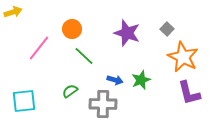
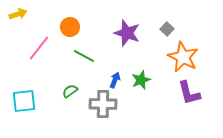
yellow arrow: moved 5 px right, 2 px down
orange circle: moved 2 px left, 2 px up
green line: rotated 15 degrees counterclockwise
blue arrow: rotated 84 degrees counterclockwise
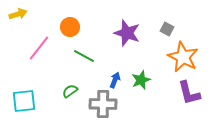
gray square: rotated 16 degrees counterclockwise
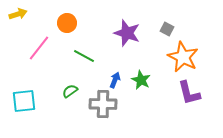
orange circle: moved 3 px left, 4 px up
green star: rotated 24 degrees counterclockwise
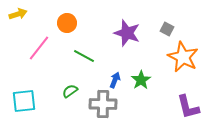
green star: rotated 12 degrees clockwise
purple L-shape: moved 1 px left, 14 px down
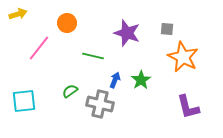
gray square: rotated 24 degrees counterclockwise
green line: moved 9 px right; rotated 15 degrees counterclockwise
gray cross: moved 3 px left; rotated 12 degrees clockwise
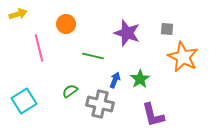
orange circle: moved 1 px left, 1 px down
pink line: rotated 52 degrees counterclockwise
green star: moved 1 px left, 1 px up
cyan square: rotated 25 degrees counterclockwise
purple L-shape: moved 35 px left, 8 px down
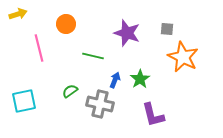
cyan square: rotated 20 degrees clockwise
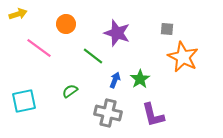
purple star: moved 10 px left
pink line: rotated 40 degrees counterclockwise
green line: rotated 25 degrees clockwise
gray cross: moved 8 px right, 9 px down
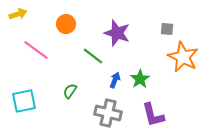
pink line: moved 3 px left, 2 px down
green semicircle: rotated 21 degrees counterclockwise
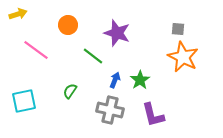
orange circle: moved 2 px right, 1 px down
gray square: moved 11 px right
green star: moved 1 px down
gray cross: moved 2 px right, 3 px up
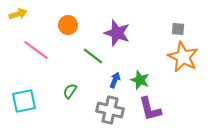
green star: rotated 18 degrees counterclockwise
purple L-shape: moved 3 px left, 6 px up
